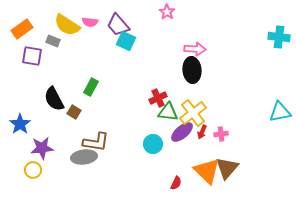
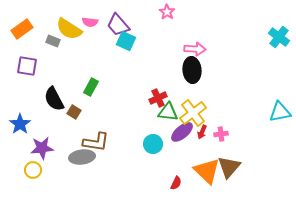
yellow semicircle: moved 2 px right, 4 px down
cyan cross: rotated 30 degrees clockwise
purple square: moved 5 px left, 10 px down
gray ellipse: moved 2 px left
brown triangle: moved 2 px right, 1 px up
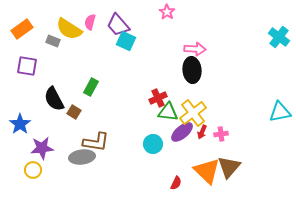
pink semicircle: rotated 98 degrees clockwise
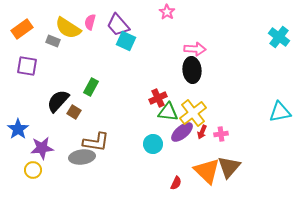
yellow semicircle: moved 1 px left, 1 px up
black semicircle: moved 4 px right, 2 px down; rotated 70 degrees clockwise
blue star: moved 2 px left, 5 px down
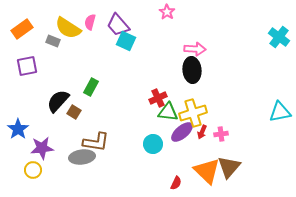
purple square: rotated 20 degrees counterclockwise
yellow cross: rotated 20 degrees clockwise
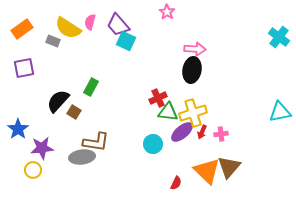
purple square: moved 3 px left, 2 px down
black ellipse: rotated 15 degrees clockwise
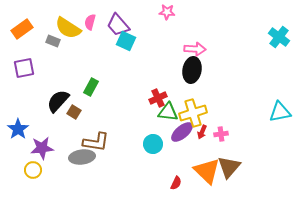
pink star: rotated 28 degrees counterclockwise
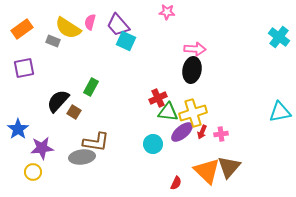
yellow circle: moved 2 px down
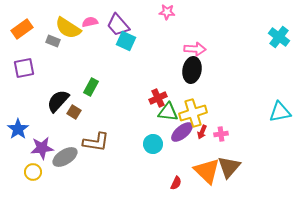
pink semicircle: rotated 63 degrees clockwise
gray ellipse: moved 17 px left; rotated 25 degrees counterclockwise
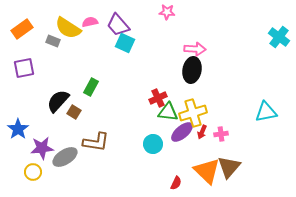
cyan square: moved 1 px left, 2 px down
cyan triangle: moved 14 px left
